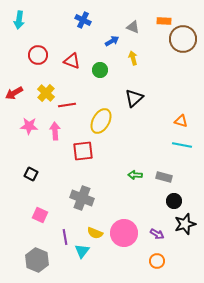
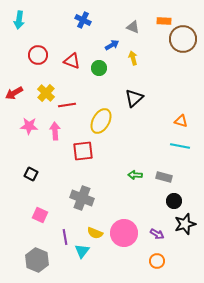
blue arrow: moved 4 px down
green circle: moved 1 px left, 2 px up
cyan line: moved 2 px left, 1 px down
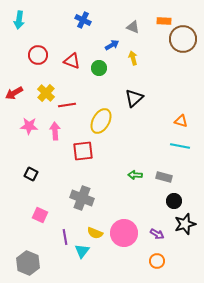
gray hexagon: moved 9 px left, 3 px down
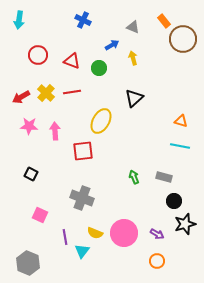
orange rectangle: rotated 48 degrees clockwise
red arrow: moved 7 px right, 4 px down
red line: moved 5 px right, 13 px up
green arrow: moved 1 px left, 2 px down; rotated 64 degrees clockwise
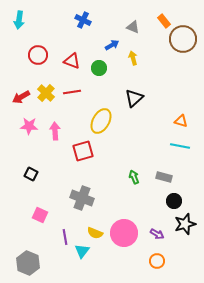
red square: rotated 10 degrees counterclockwise
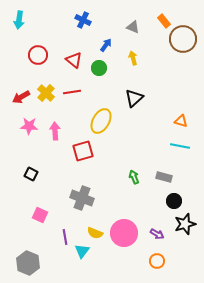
blue arrow: moved 6 px left; rotated 24 degrees counterclockwise
red triangle: moved 2 px right, 1 px up; rotated 18 degrees clockwise
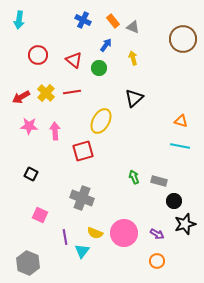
orange rectangle: moved 51 px left
gray rectangle: moved 5 px left, 4 px down
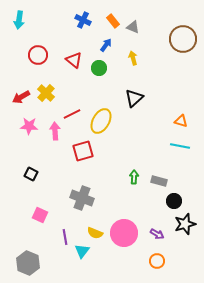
red line: moved 22 px down; rotated 18 degrees counterclockwise
green arrow: rotated 24 degrees clockwise
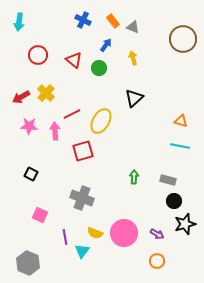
cyan arrow: moved 2 px down
gray rectangle: moved 9 px right, 1 px up
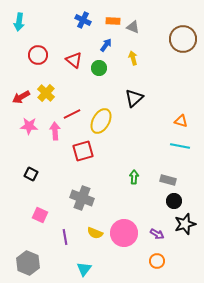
orange rectangle: rotated 48 degrees counterclockwise
cyan triangle: moved 2 px right, 18 px down
